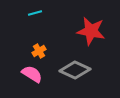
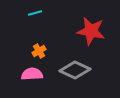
pink semicircle: rotated 35 degrees counterclockwise
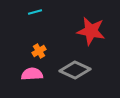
cyan line: moved 1 px up
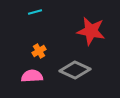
pink semicircle: moved 2 px down
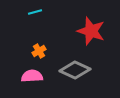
red star: rotated 8 degrees clockwise
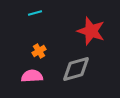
cyan line: moved 1 px down
gray diamond: moved 1 px right, 1 px up; rotated 40 degrees counterclockwise
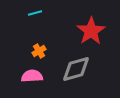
red star: rotated 20 degrees clockwise
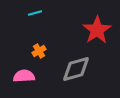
red star: moved 6 px right, 1 px up
pink semicircle: moved 8 px left
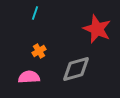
cyan line: rotated 56 degrees counterclockwise
red star: moved 1 px up; rotated 16 degrees counterclockwise
pink semicircle: moved 5 px right, 1 px down
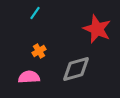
cyan line: rotated 16 degrees clockwise
